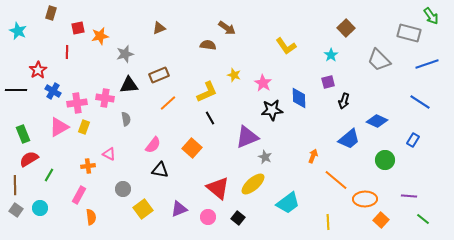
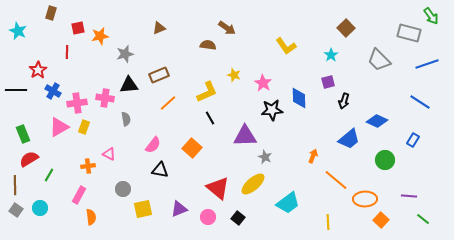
purple triangle at (247, 137): moved 2 px left, 1 px up; rotated 20 degrees clockwise
yellow square at (143, 209): rotated 24 degrees clockwise
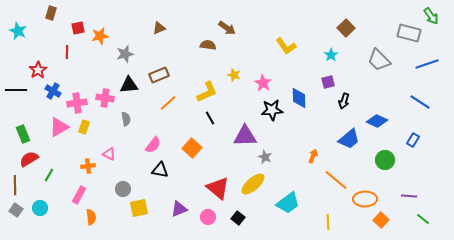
yellow square at (143, 209): moved 4 px left, 1 px up
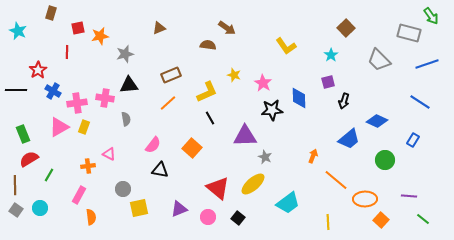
brown rectangle at (159, 75): moved 12 px right
